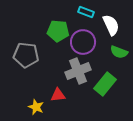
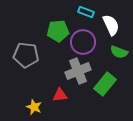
green pentagon: rotated 10 degrees counterclockwise
red triangle: moved 2 px right
yellow star: moved 2 px left
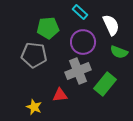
cyan rectangle: moved 6 px left; rotated 21 degrees clockwise
green pentagon: moved 10 px left, 3 px up
gray pentagon: moved 8 px right
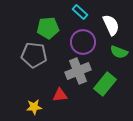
yellow star: rotated 28 degrees counterclockwise
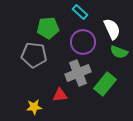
white semicircle: moved 1 px right, 4 px down
gray cross: moved 2 px down
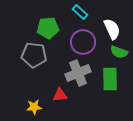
green rectangle: moved 5 px right, 5 px up; rotated 40 degrees counterclockwise
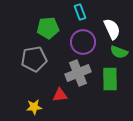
cyan rectangle: rotated 28 degrees clockwise
gray pentagon: moved 4 px down; rotated 15 degrees counterclockwise
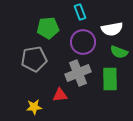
white semicircle: rotated 105 degrees clockwise
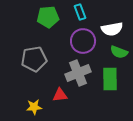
green pentagon: moved 11 px up
purple circle: moved 1 px up
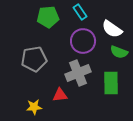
cyan rectangle: rotated 14 degrees counterclockwise
white semicircle: rotated 45 degrees clockwise
green rectangle: moved 1 px right, 4 px down
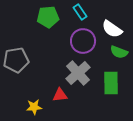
gray pentagon: moved 18 px left, 1 px down
gray cross: rotated 20 degrees counterclockwise
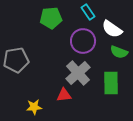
cyan rectangle: moved 8 px right
green pentagon: moved 3 px right, 1 px down
red triangle: moved 4 px right
